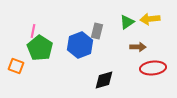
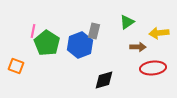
yellow arrow: moved 9 px right, 14 px down
gray rectangle: moved 3 px left
green pentagon: moved 7 px right, 5 px up
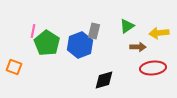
green triangle: moved 4 px down
orange square: moved 2 px left, 1 px down
